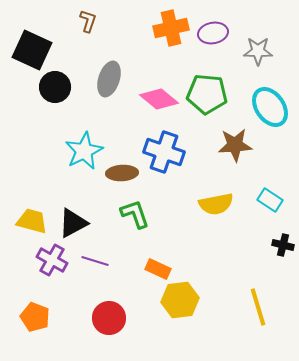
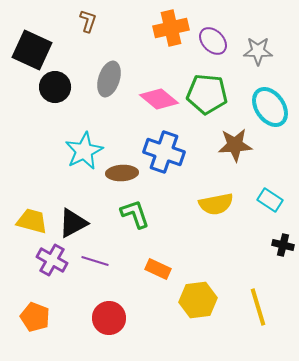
purple ellipse: moved 8 px down; rotated 56 degrees clockwise
yellow hexagon: moved 18 px right
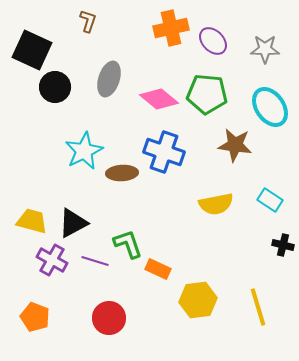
gray star: moved 7 px right, 2 px up
brown star: rotated 12 degrees clockwise
green L-shape: moved 7 px left, 30 px down
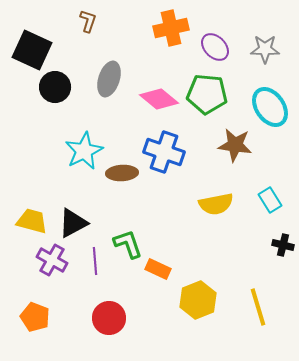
purple ellipse: moved 2 px right, 6 px down
cyan rectangle: rotated 25 degrees clockwise
purple line: rotated 68 degrees clockwise
yellow hexagon: rotated 15 degrees counterclockwise
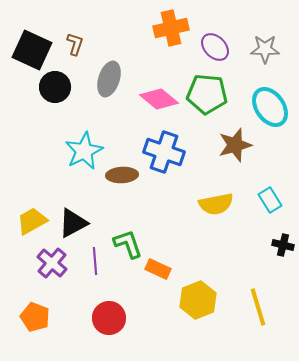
brown L-shape: moved 13 px left, 23 px down
brown star: rotated 24 degrees counterclockwise
brown ellipse: moved 2 px down
yellow trapezoid: rotated 44 degrees counterclockwise
purple cross: moved 3 px down; rotated 12 degrees clockwise
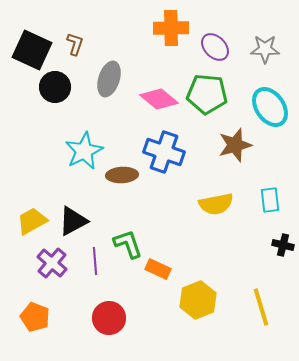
orange cross: rotated 12 degrees clockwise
cyan rectangle: rotated 25 degrees clockwise
black triangle: moved 2 px up
yellow line: moved 3 px right
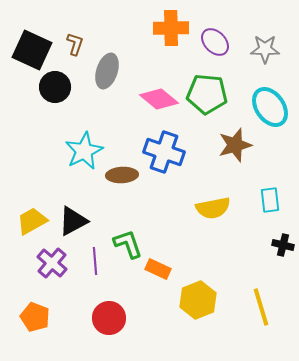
purple ellipse: moved 5 px up
gray ellipse: moved 2 px left, 8 px up
yellow semicircle: moved 3 px left, 4 px down
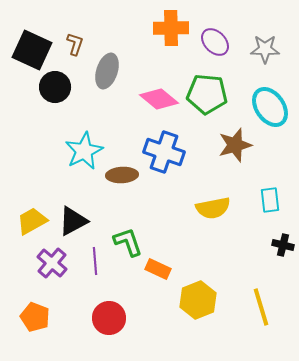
green L-shape: moved 2 px up
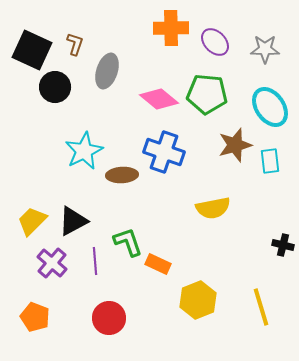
cyan rectangle: moved 39 px up
yellow trapezoid: rotated 16 degrees counterclockwise
orange rectangle: moved 5 px up
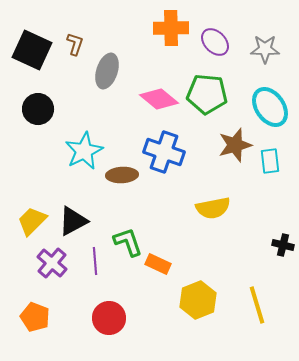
black circle: moved 17 px left, 22 px down
yellow line: moved 4 px left, 2 px up
